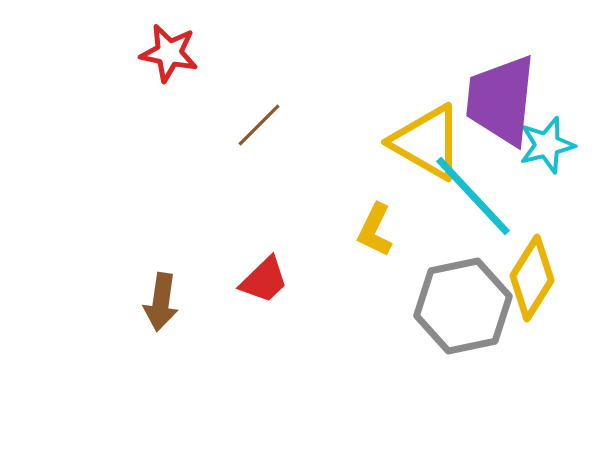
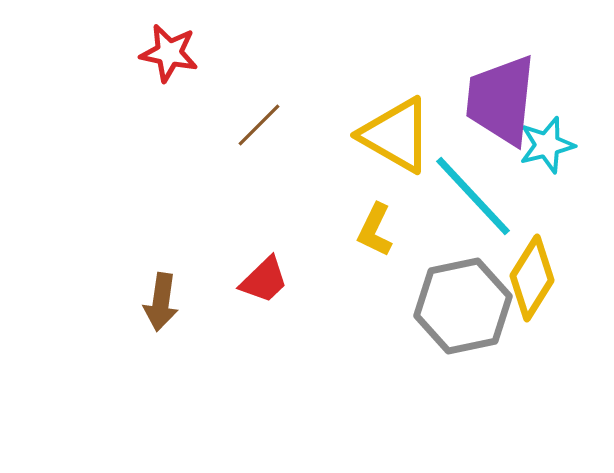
yellow triangle: moved 31 px left, 7 px up
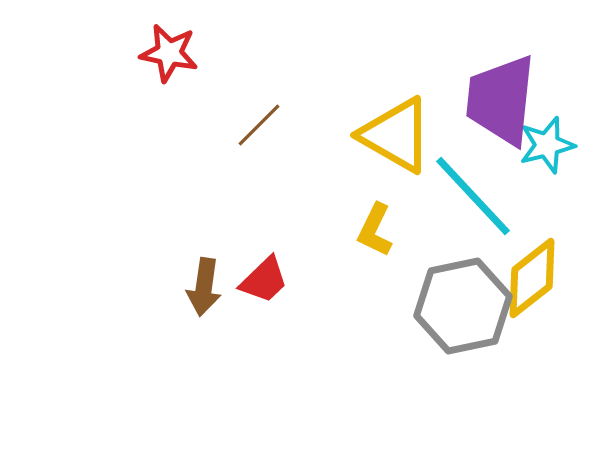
yellow diamond: rotated 20 degrees clockwise
brown arrow: moved 43 px right, 15 px up
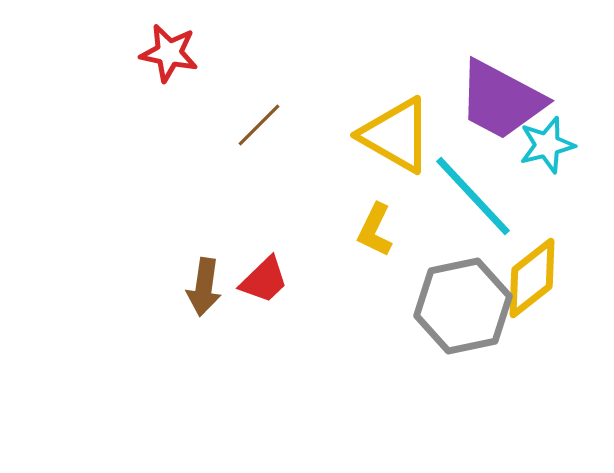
purple trapezoid: rotated 68 degrees counterclockwise
